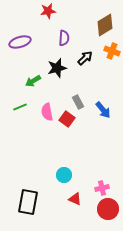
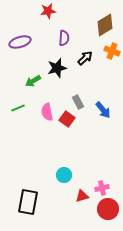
green line: moved 2 px left, 1 px down
red triangle: moved 7 px right, 3 px up; rotated 40 degrees counterclockwise
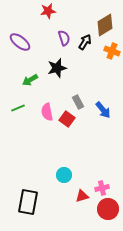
purple semicircle: rotated 21 degrees counterclockwise
purple ellipse: rotated 55 degrees clockwise
black arrow: moved 16 px up; rotated 14 degrees counterclockwise
green arrow: moved 3 px left, 1 px up
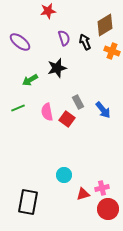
black arrow: rotated 56 degrees counterclockwise
red triangle: moved 1 px right, 2 px up
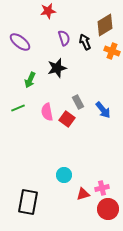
green arrow: rotated 35 degrees counterclockwise
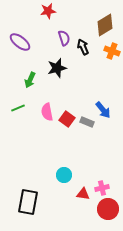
black arrow: moved 2 px left, 5 px down
gray rectangle: moved 9 px right, 20 px down; rotated 40 degrees counterclockwise
red triangle: rotated 24 degrees clockwise
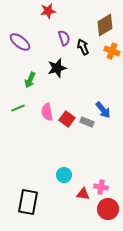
pink cross: moved 1 px left, 1 px up; rotated 24 degrees clockwise
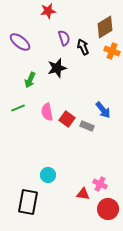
brown diamond: moved 2 px down
gray rectangle: moved 4 px down
cyan circle: moved 16 px left
pink cross: moved 1 px left, 3 px up; rotated 16 degrees clockwise
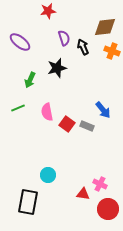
brown diamond: rotated 25 degrees clockwise
red square: moved 5 px down
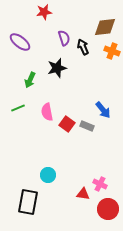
red star: moved 4 px left, 1 px down
